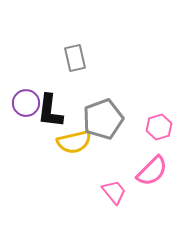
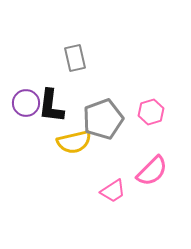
black L-shape: moved 1 px right, 5 px up
pink hexagon: moved 8 px left, 15 px up
pink trapezoid: moved 1 px left, 1 px up; rotated 96 degrees clockwise
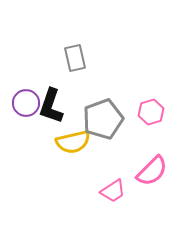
black L-shape: rotated 12 degrees clockwise
yellow semicircle: moved 1 px left
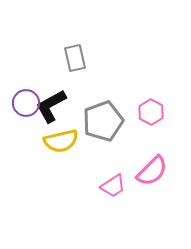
black L-shape: rotated 42 degrees clockwise
pink hexagon: rotated 15 degrees counterclockwise
gray pentagon: moved 2 px down
yellow semicircle: moved 12 px left, 1 px up
pink trapezoid: moved 5 px up
